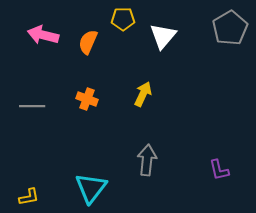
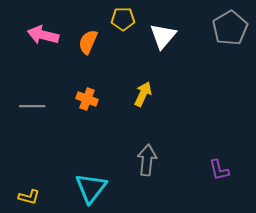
yellow L-shape: rotated 25 degrees clockwise
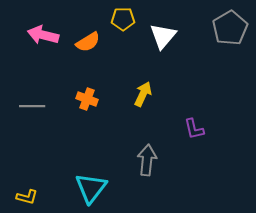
orange semicircle: rotated 145 degrees counterclockwise
purple L-shape: moved 25 px left, 41 px up
yellow L-shape: moved 2 px left
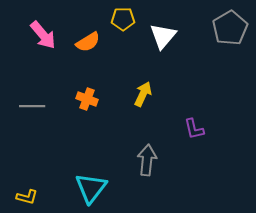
pink arrow: rotated 144 degrees counterclockwise
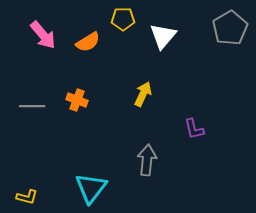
orange cross: moved 10 px left, 1 px down
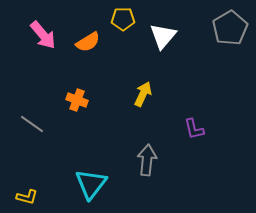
gray line: moved 18 px down; rotated 35 degrees clockwise
cyan triangle: moved 4 px up
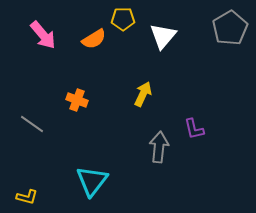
orange semicircle: moved 6 px right, 3 px up
gray arrow: moved 12 px right, 13 px up
cyan triangle: moved 1 px right, 3 px up
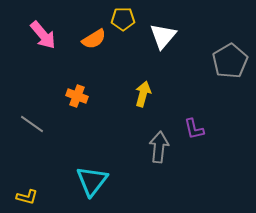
gray pentagon: moved 33 px down
yellow arrow: rotated 10 degrees counterclockwise
orange cross: moved 4 px up
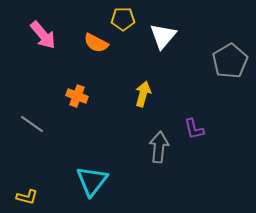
orange semicircle: moved 2 px right, 4 px down; rotated 60 degrees clockwise
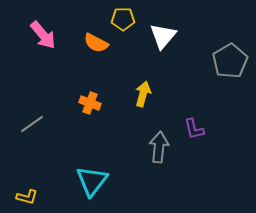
orange cross: moved 13 px right, 7 px down
gray line: rotated 70 degrees counterclockwise
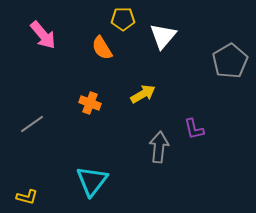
orange semicircle: moved 6 px right, 5 px down; rotated 30 degrees clockwise
yellow arrow: rotated 45 degrees clockwise
